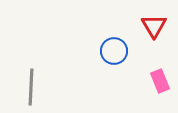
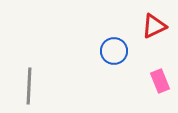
red triangle: rotated 36 degrees clockwise
gray line: moved 2 px left, 1 px up
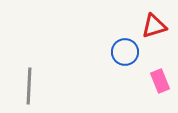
red triangle: rotated 8 degrees clockwise
blue circle: moved 11 px right, 1 px down
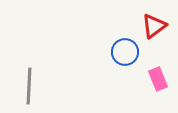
red triangle: rotated 20 degrees counterclockwise
pink rectangle: moved 2 px left, 2 px up
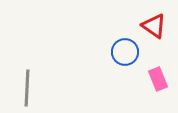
red triangle: rotated 48 degrees counterclockwise
gray line: moved 2 px left, 2 px down
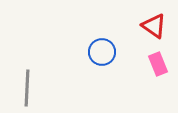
blue circle: moved 23 px left
pink rectangle: moved 15 px up
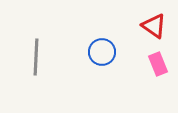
gray line: moved 9 px right, 31 px up
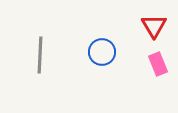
red triangle: rotated 24 degrees clockwise
gray line: moved 4 px right, 2 px up
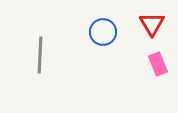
red triangle: moved 2 px left, 2 px up
blue circle: moved 1 px right, 20 px up
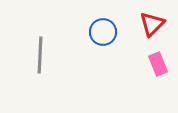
red triangle: rotated 16 degrees clockwise
